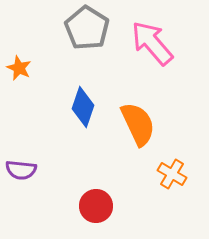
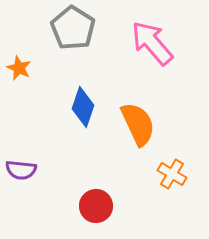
gray pentagon: moved 14 px left
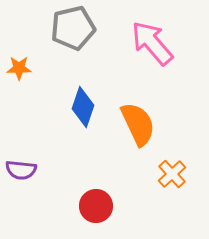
gray pentagon: rotated 27 degrees clockwise
orange star: rotated 25 degrees counterclockwise
orange cross: rotated 16 degrees clockwise
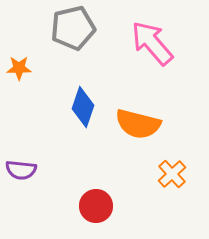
orange semicircle: rotated 129 degrees clockwise
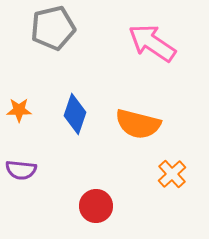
gray pentagon: moved 20 px left
pink arrow: rotated 15 degrees counterclockwise
orange star: moved 42 px down
blue diamond: moved 8 px left, 7 px down
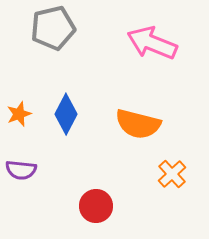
pink arrow: rotated 12 degrees counterclockwise
orange star: moved 4 px down; rotated 20 degrees counterclockwise
blue diamond: moved 9 px left; rotated 9 degrees clockwise
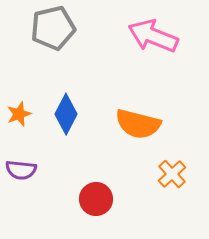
pink arrow: moved 1 px right, 7 px up
red circle: moved 7 px up
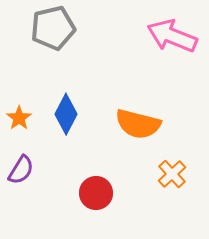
pink arrow: moved 19 px right
orange star: moved 4 px down; rotated 15 degrees counterclockwise
purple semicircle: rotated 64 degrees counterclockwise
red circle: moved 6 px up
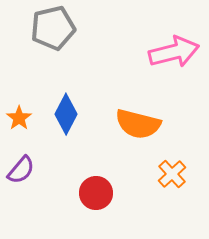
pink arrow: moved 2 px right, 16 px down; rotated 144 degrees clockwise
purple semicircle: rotated 8 degrees clockwise
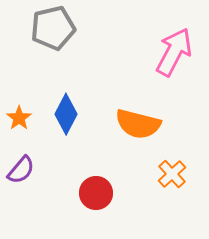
pink arrow: rotated 48 degrees counterclockwise
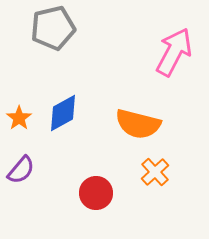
blue diamond: moved 3 px left, 1 px up; rotated 33 degrees clockwise
orange cross: moved 17 px left, 2 px up
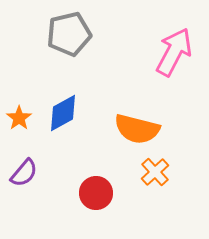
gray pentagon: moved 16 px right, 6 px down
orange semicircle: moved 1 px left, 5 px down
purple semicircle: moved 3 px right, 3 px down
